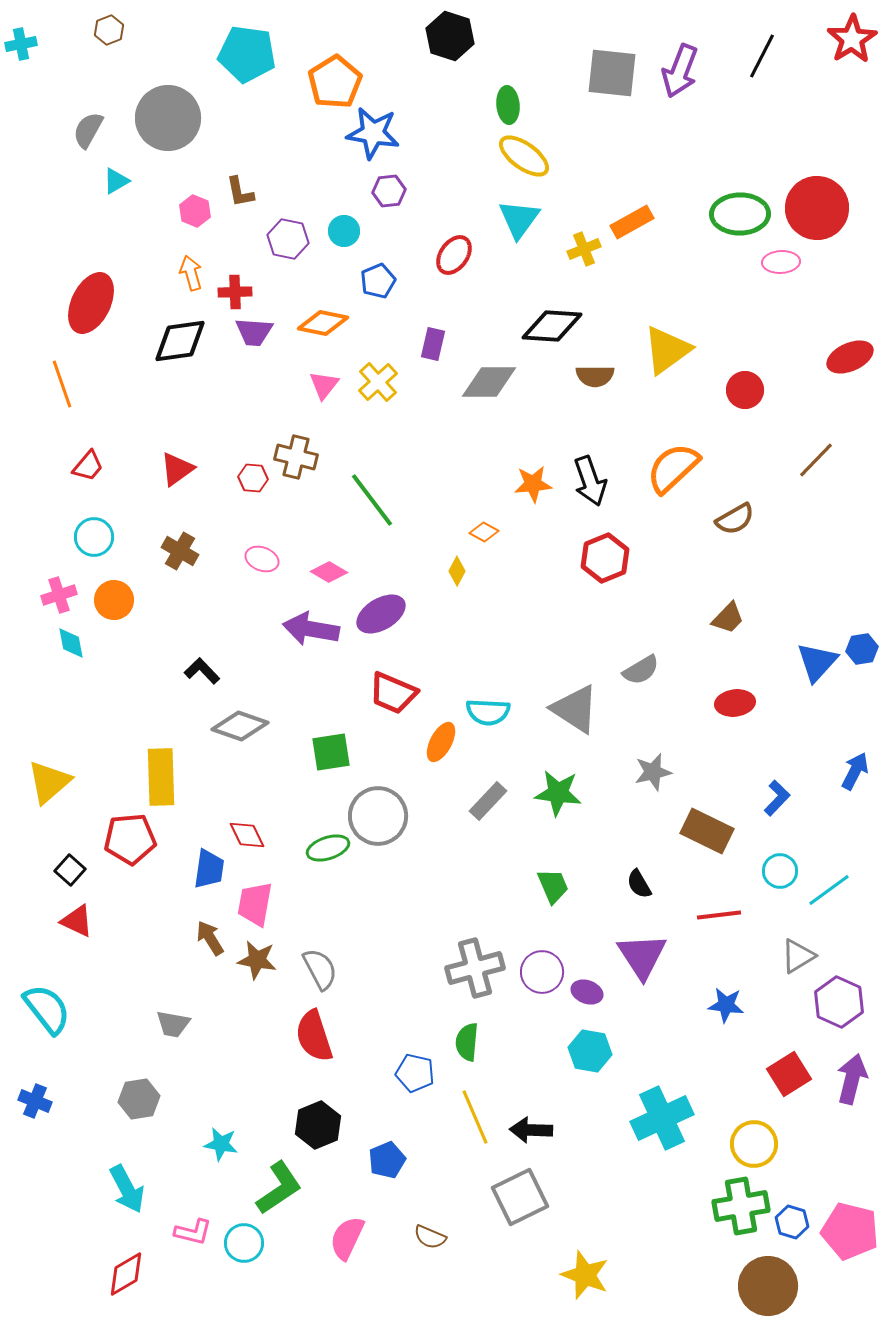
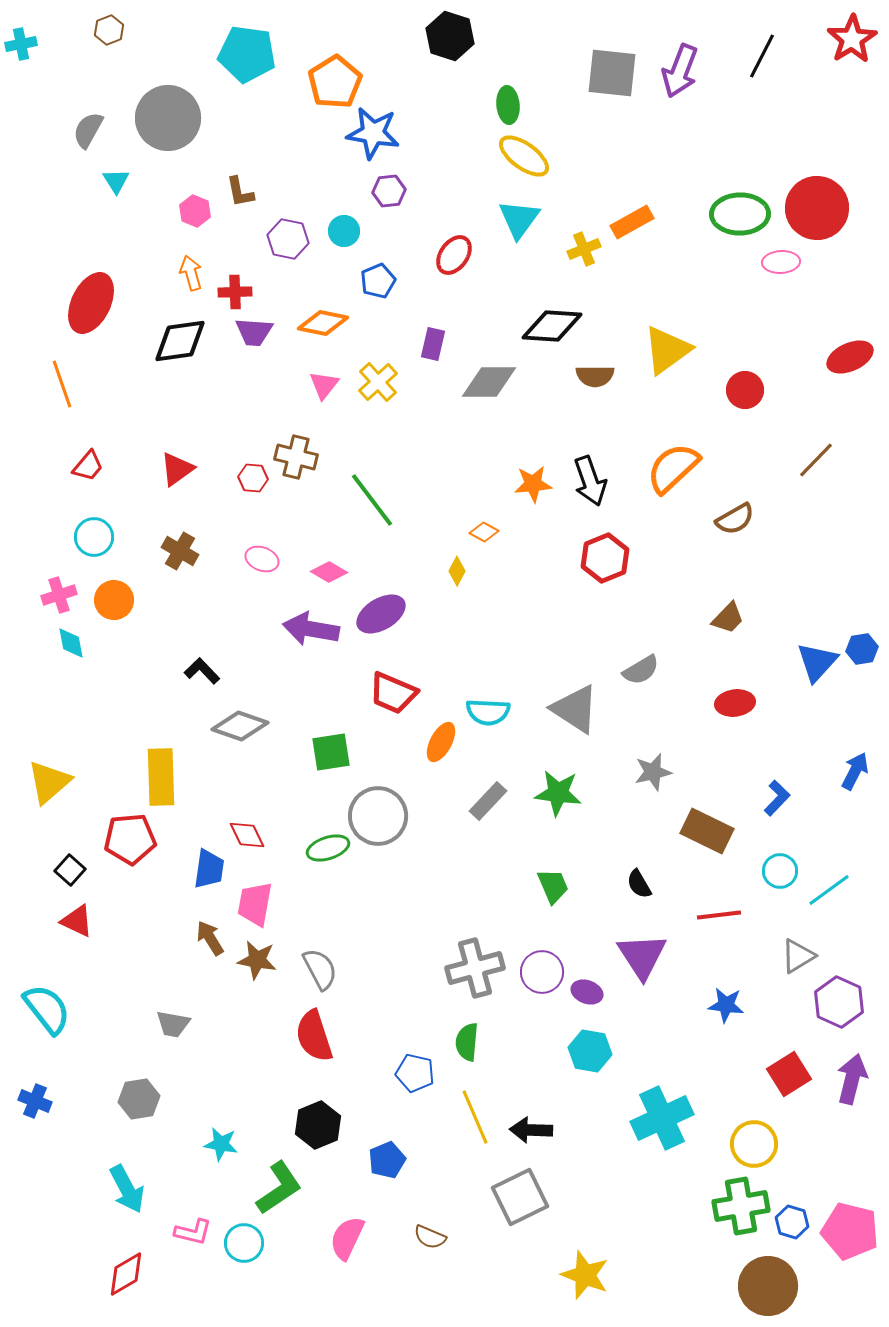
cyan triangle at (116, 181): rotated 32 degrees counterclockwise
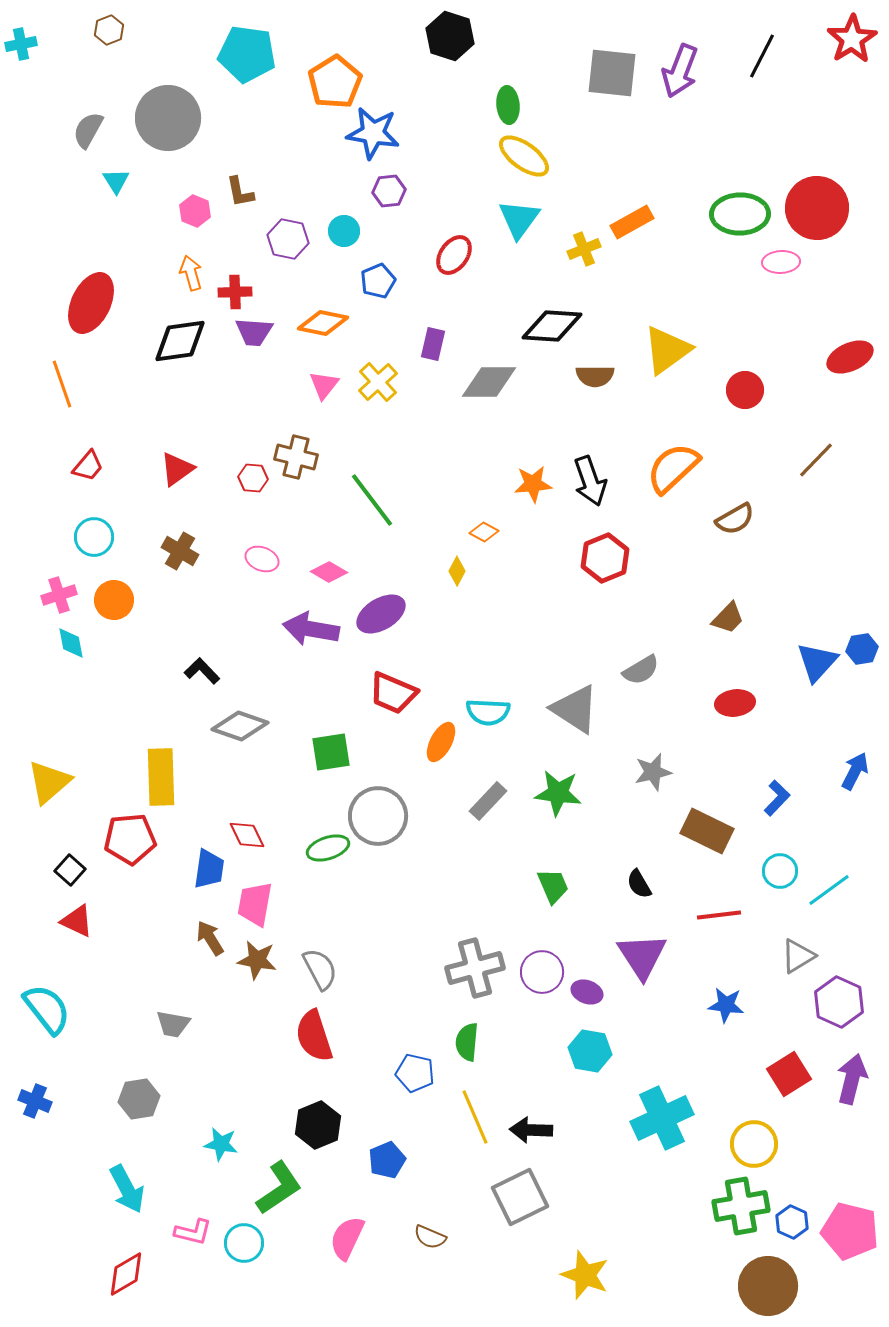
blue hexagon at (792, 1222): rotated 8 degrees clockwise
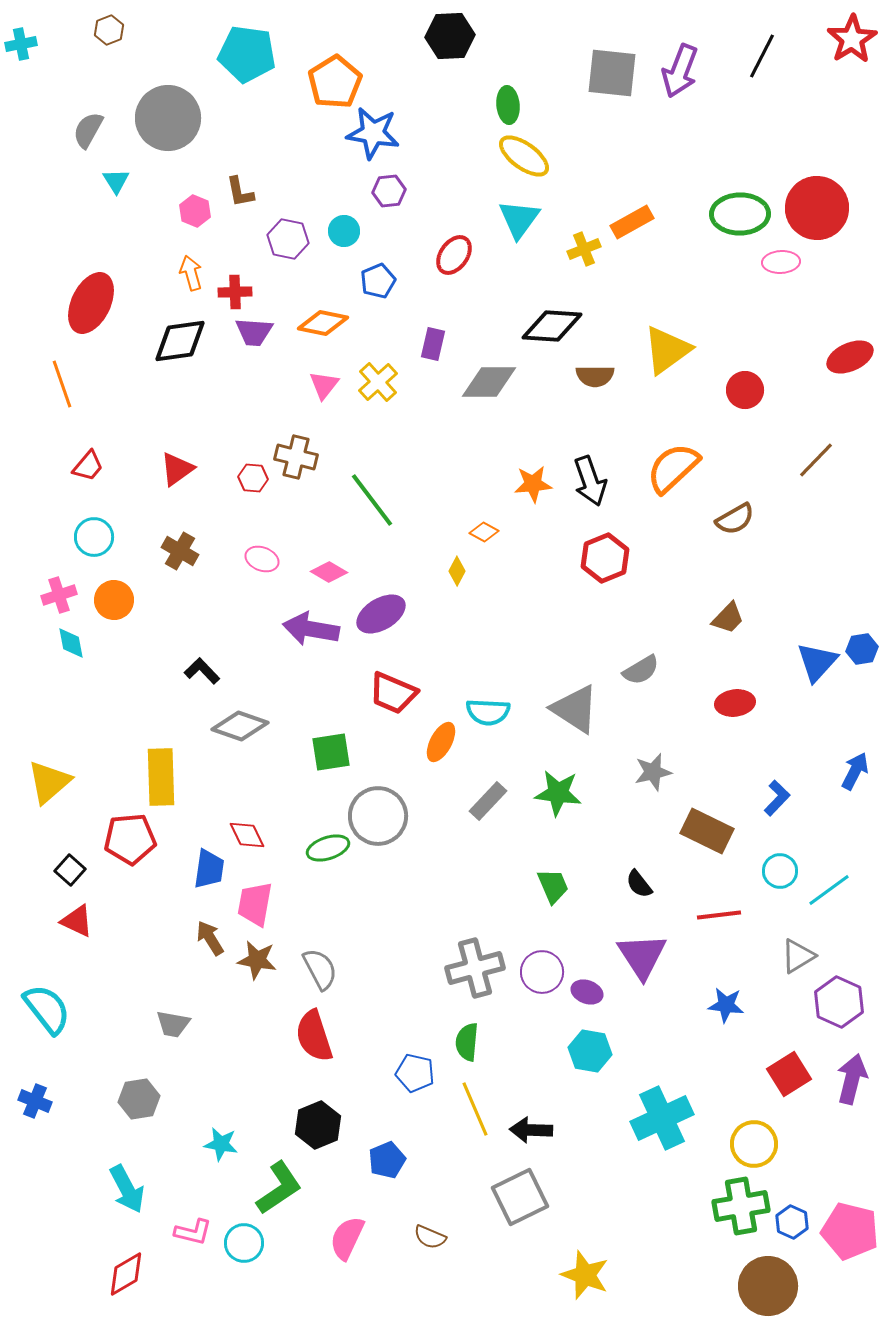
black hexagon at (450, 36): rotated 21 degrees counterclockwise
black semicircle at (639, 884): rotated 8 degrees counterclockwise
yellow line at (475, 1117): moved 8 px up
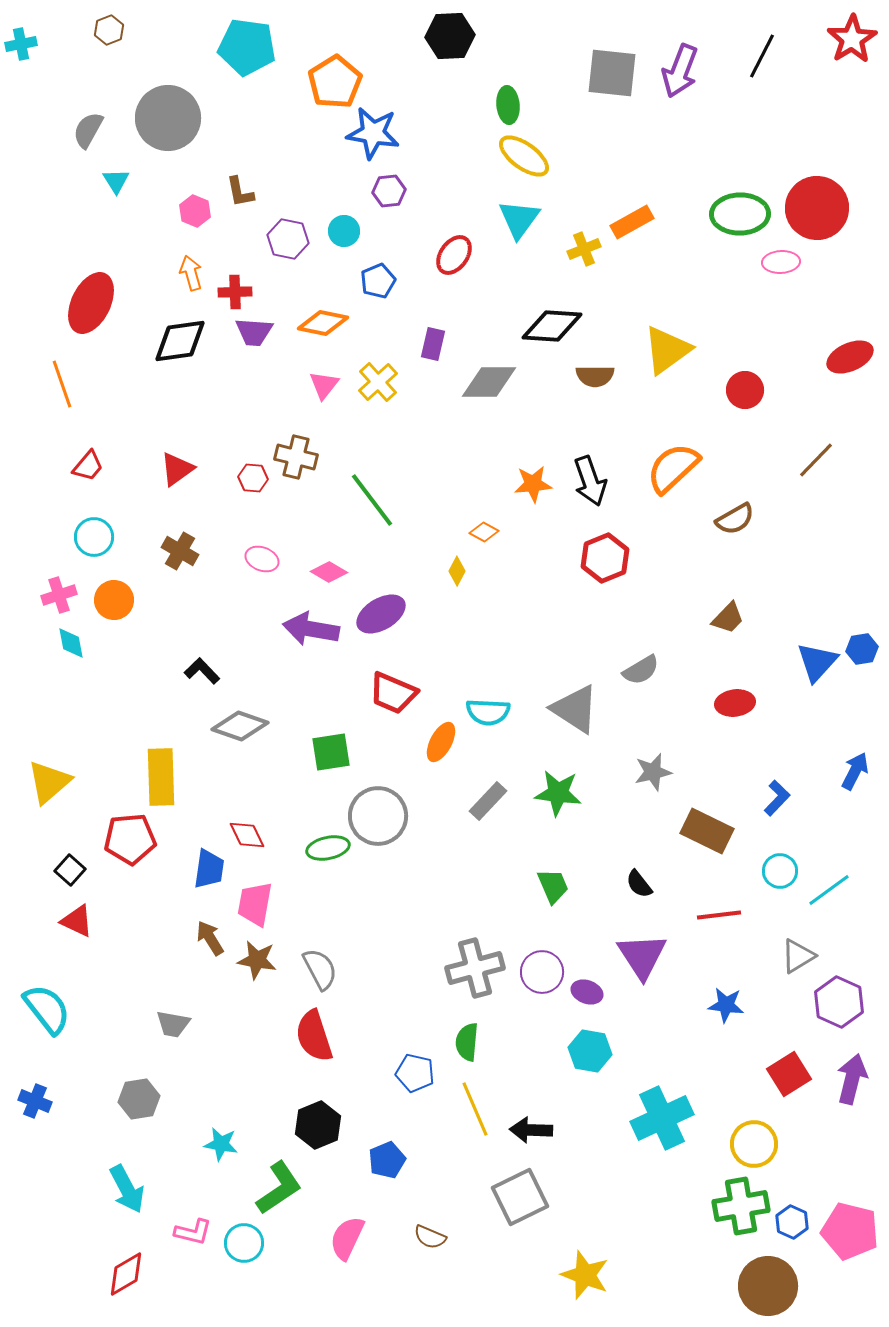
cyan pentagon at (247, 54): moved 7 px up
green ellipse at (328, 848): rotated 6 degrees clockwise
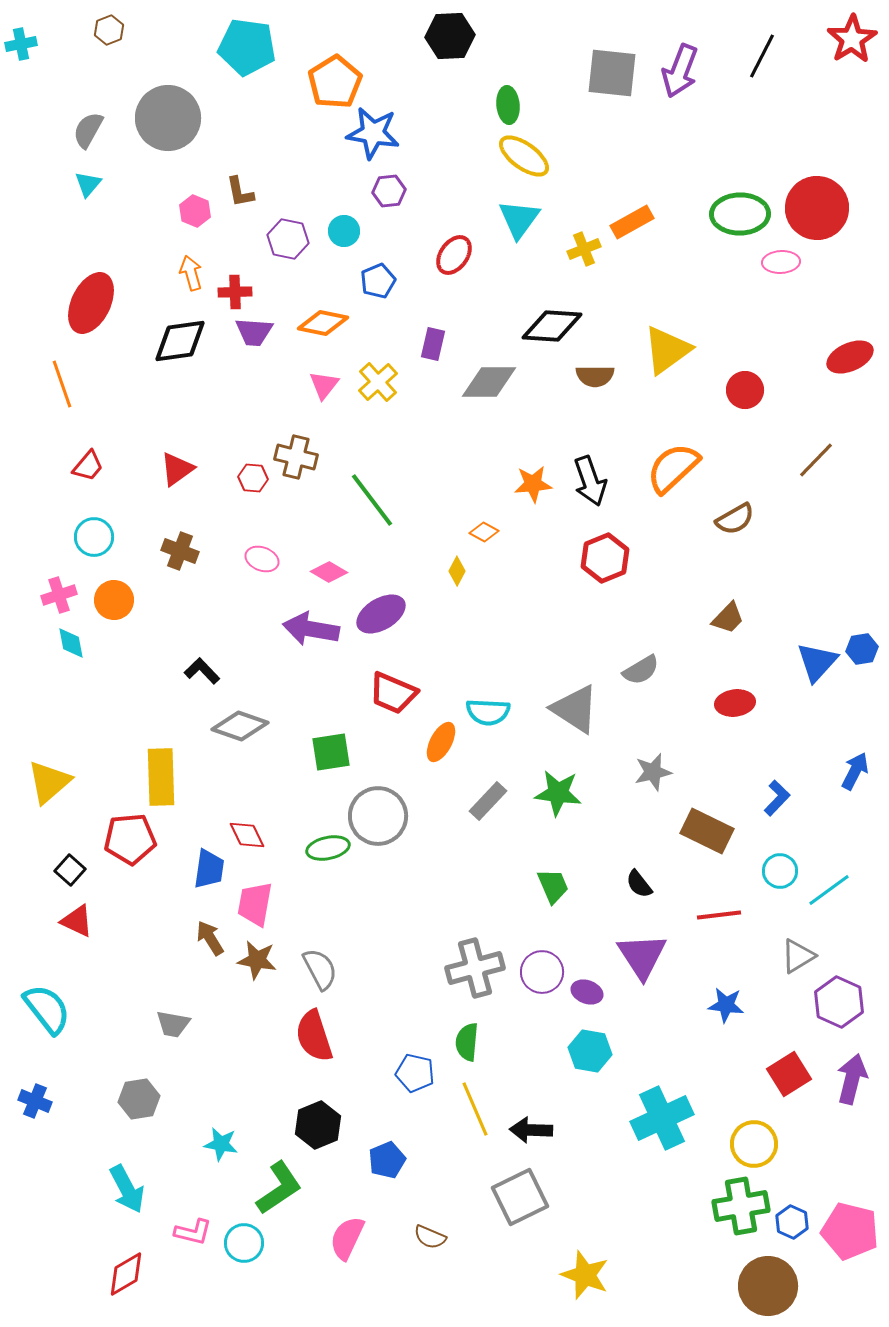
cyan triangle at (116, 181): moved 28 px left, 3 px down; rotated 12 degrees clockwise
brown cross at (180, 551): rotated 9 degrees counterclockwise
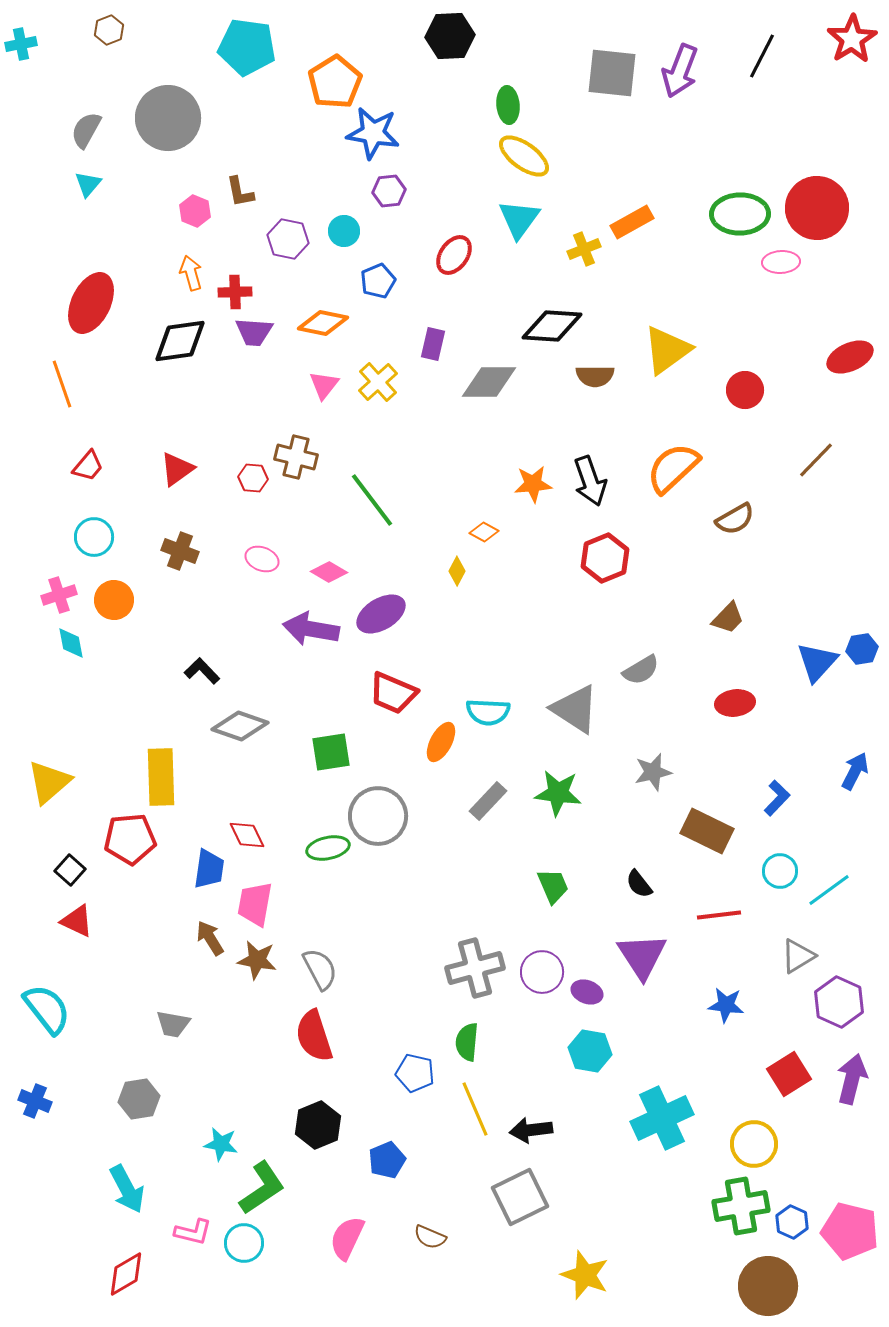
gray semicircle at (88, 130): moved 2 px left
black arrow at (531, 1130): rotated 9 degrees counterclockwise
green L-shape at (279, 1188): moved 17 px left
